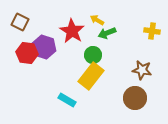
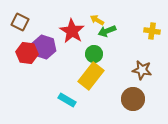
green arrow: moved 2 px up
green circle: moved 1 px right, 1 px up
brown circle: moved 2 px left, 1 px down
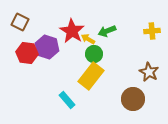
yellow arrow: moved 9 px left, 19 px down
yellow cross: rotated 14 degrees counterclockwise
purple hexagon: moved 3 px right
brown star: moved 7 px right, 2 px down; rotated 18 degrees clockwise
cyan rectangle: rotated 18 degrees clockwise
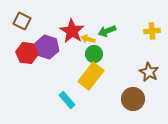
brown square: moved 2 px right, 1 px up
yellow arrow: rotated 16 degrees counterclockwise
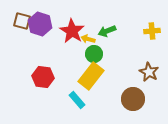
brown square: rotated 12 degrees counterclockwise
purple hexagon: moved 7 px left, 23 px up
red hexagon: moved 16 px right, 24 px down
cyan rectangle: moved 10 px right
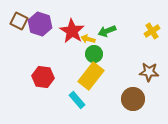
brown square: moved 3 px left; rotated 12 degrees clockwise
yellow cross: rotated 28 degrees counterclockwise
brown star: rotated 24 degrees counterclockwise
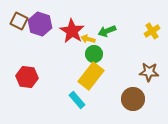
red hexagon: moved 16 px left
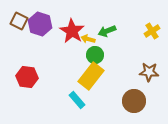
green circle: moved 1 px right, 1 px down
brown circle: moved 1 px right, 2 px down
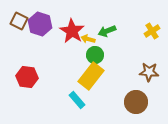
brown circle: moved 2 px right, 1 px down
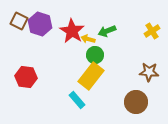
red hexagon: moved 1 px left
